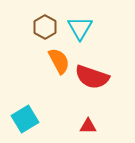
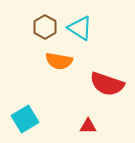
cyan triangle: rotated 28 degrees counterclockwise
orange semicircle: rotated 128 degrees clockwise
red semicircle: moved 15 px right, 7 px down
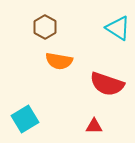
cyan triangle: moved 38 px right
red triangle: moved 6 px right
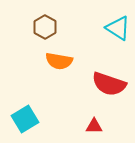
red semicircle: moved 2 px right
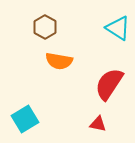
red semicircle: rotated 104 degrees clockwise
red triangle: moved 4 px right, 2 px up; rotated 12 degrees clockwise
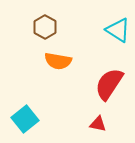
cyan triangle: moved 2 px down
orange semicircle: moved 1 px left
cyan square: rotated 8 degrees counterclockwise
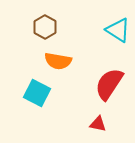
cyan square: moved 12 px right, 26 px up; rotated 24 degrees counterclockwise
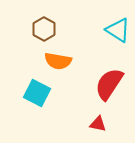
brown hexagon: moved 1 px left, 2 px down
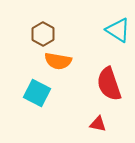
brown hexagon: moved 1 px left, 5 px down
red semicircle: rotated 52 degrees counterclockwise
